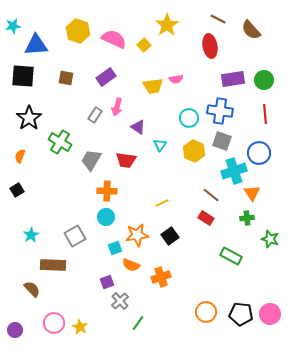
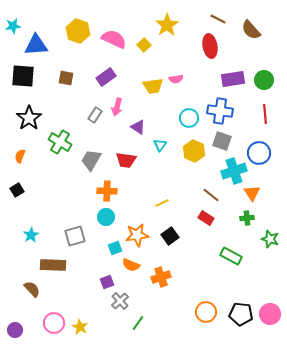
gray square at (75, 236): rotated 15 degrees clockwise
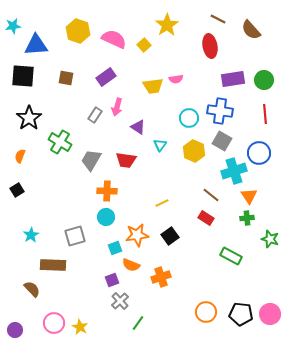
gray square at (222, 141): rotated 12 degrees clockwise
orange triangle at (252, 193): moved 3 px left, 3 px down
purple square at (107, 282): moved 5 px right, 2 px up
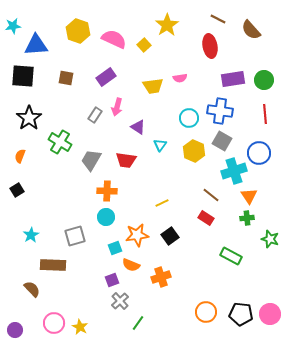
pink semicircle at (176, 79): moved 4 px right, 1 px up
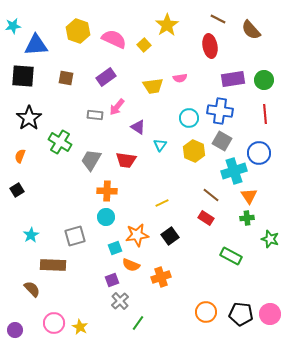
pink arrow at (117, 107): rotated 24 degrees clockwise
gray rectangle at (95, 115): rotated 63 degrees clockwise
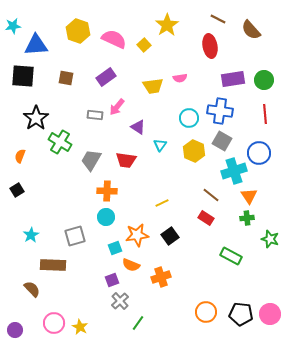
black star at (29, 118): moved 7 px right
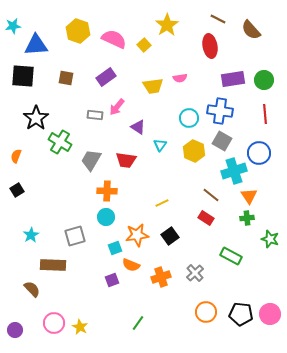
orange semicircle at (20, 156): moved 4 px left
gray cross at (120, 301): moved 75 px right, 28 px up
